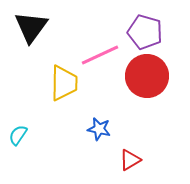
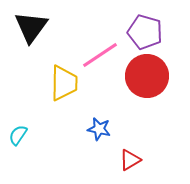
pink line: rotated 9 degrees counterclockwise
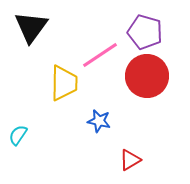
blue star: moved 8 px up
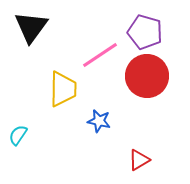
yellow trapezoid: moved 1 px left, 6 px down
red triangle: moved 9 px right
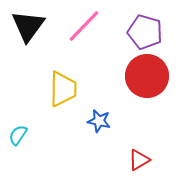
black triangle: moved 3 px left, 1 px up
pink line: moved 16 px left, 29 px up; rotated 12 degrees counterclockwise
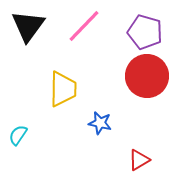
blue star: moved 1 px right, 2 px down
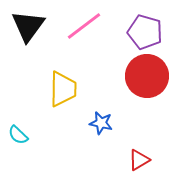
pink line: rotated 9 degrees clockwise
blue star: moved 1 px right
cyan semicircle: rotated 80 degrees counterclockwise
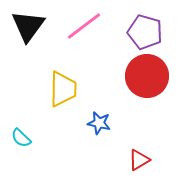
blue star: moved 2 px left
cyan semicircle: moved 3 px right, 3 px down
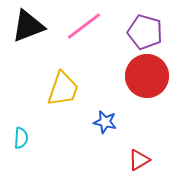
black triangle: rotated 33 degrees clockwise
yellow trapezoid: rotated 18 degrees clockwise
blue star: moved 6 px right, 1 px up
cyan semicircle: rotated 130 degrees counterclockwise
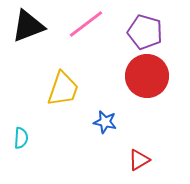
pink line: moved 2 px right, 2 px up
